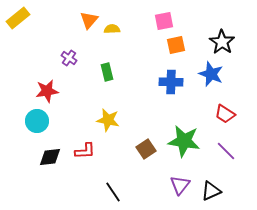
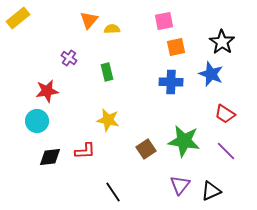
orange square: moved 2 px down
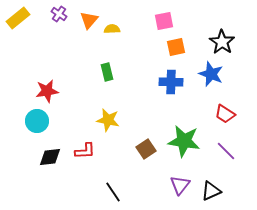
purple cross: moved 10 px left, 44 px up
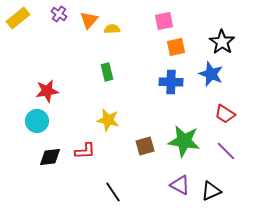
brown square: moved 1 px left, 3 px up; rotated 18 degrees clockwise
purple triangle: rotated 40 degrees counterclockwise
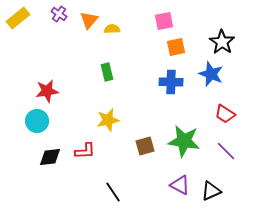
yellow star: rotated 25 degrees counterclockwise
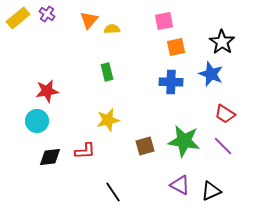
purple cross: moved 12 px left
purple line: moved 3 px left, 5 px up
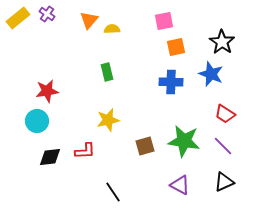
black triangle: moved 13 px right, 9 px up
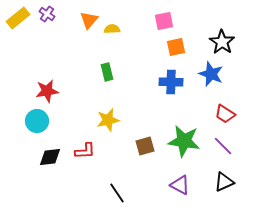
black line: moved 4 px right, 1 px down
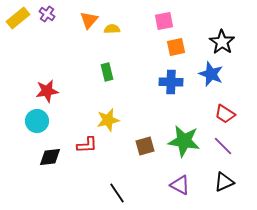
red L-shape: moved 2 px right, 6 px up
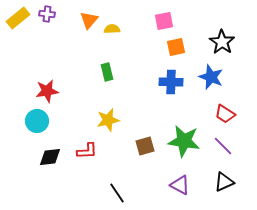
purple cross: rotated 28 degrees counterclockwise
blue star: moved 3 px down
red L-shape: moved 6 px down
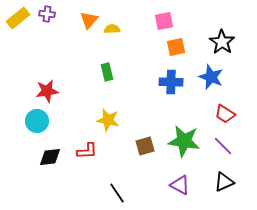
yellow star: rotated 25 degrees clockwise
